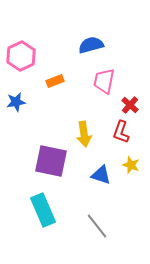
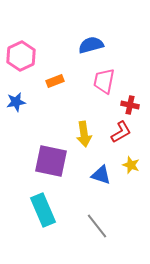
red cross: rotated 30 degrees counterclockwise
red L-shape: rotated 140 degrees counterclockwise
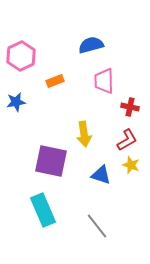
pink trapezoid: rotated 12 degrees counterclockwise
red cross: moved 2 px down
red L-shape: moved 6 px right, 8 px down
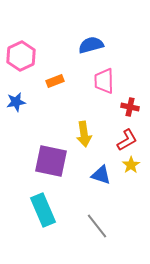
yellow star: rotated 18 degrees clockwise
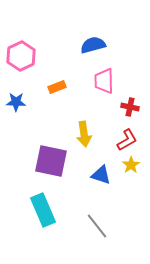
blue semicircle: moved 2 px right
orange rectangle: moved 2 px right, 6 px down
blue star: rotated 12 degrees clockwise
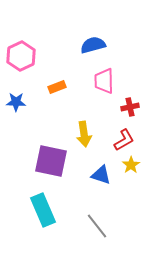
red cross: rotated 24 degrees counterclockwise
red L-shape: moved 3 px left
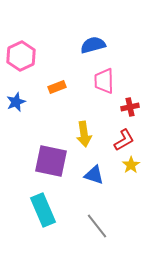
blue star: rotated 24 degrees counterclockwise
blue triangle: moved 7 px left
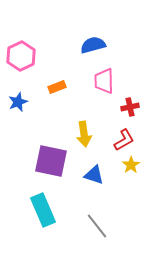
blue star: moved 2 px right
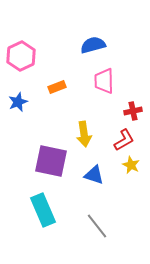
red cross: moved 3 px right, 4 px down
yellow star: rotated 12 degrees counterclockwise
